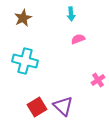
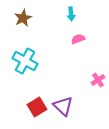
cyan cross: rotated 15 degrees clockwise
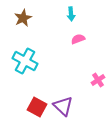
red square: rotated 30 degrees counterclockwise
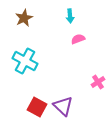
cyan arrow: moved 1 px left, 2 px down
brown star: moved 1 px right
pink cross: moved 2 px down
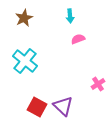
cyan cross: rotated 10 degrees clockwise
pink cross: moved 2 px down
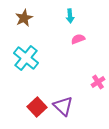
cyan cross: moved 1 px right, 3 px up
pink cross: moved 2 px up
red square: rotated 18 degrees clockwise
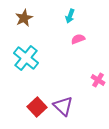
cyan arrow: rotated 24 degrees clockwise
pink cross: moved 2 px up; rotated 24 degrees counterclockwise
